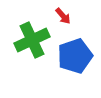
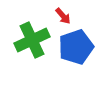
blue pentagon: moved 1 px right, 9 px up
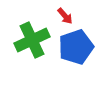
red arrow: moved 2 px right
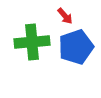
green cross: moved 2 px down; rotated 20 degrees clockwise
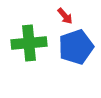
green cross: moved 3 px left, 1 px down
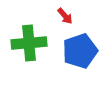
blue pentagon: moved 4 px right, 4 px down
